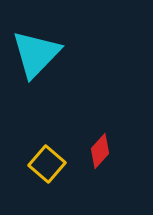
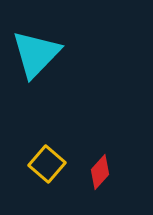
red diamond: moved 21 px down
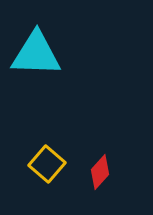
cyan triangle: rotated 48 degrees clockwise
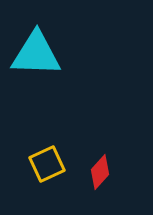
yellow square: rotated 24 degrees clockwise
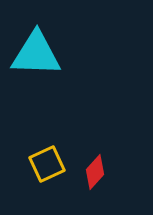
red diamond: moved 5 px left
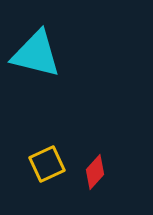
cyan triangle: rotated 12 degrees clockwise
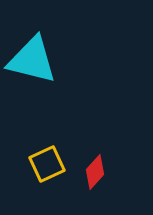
cyan triangle: moved 4 px left, 6 px down
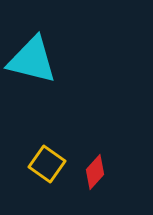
yellow square: rotated 30 degrees counterclockwise
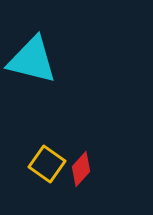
red diamond: moved 14 px left, 3 px up
